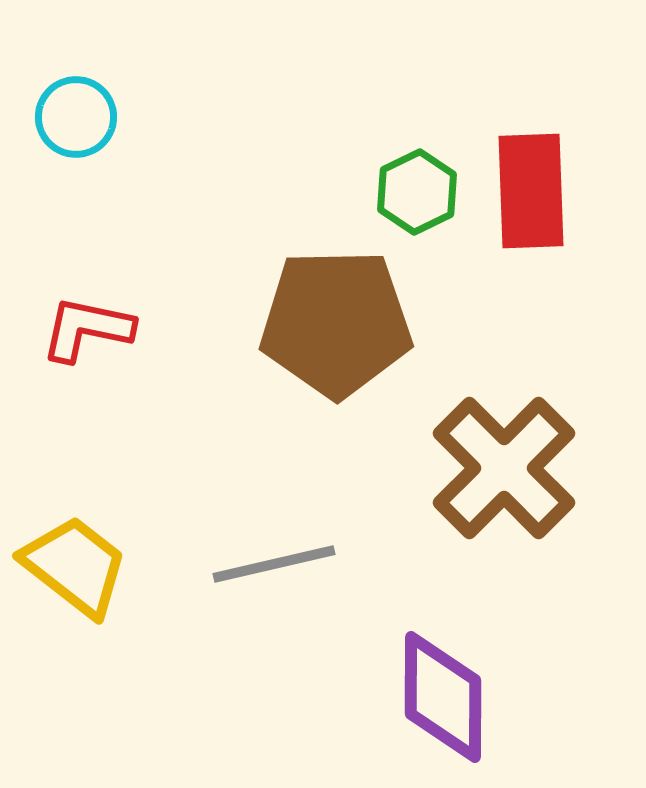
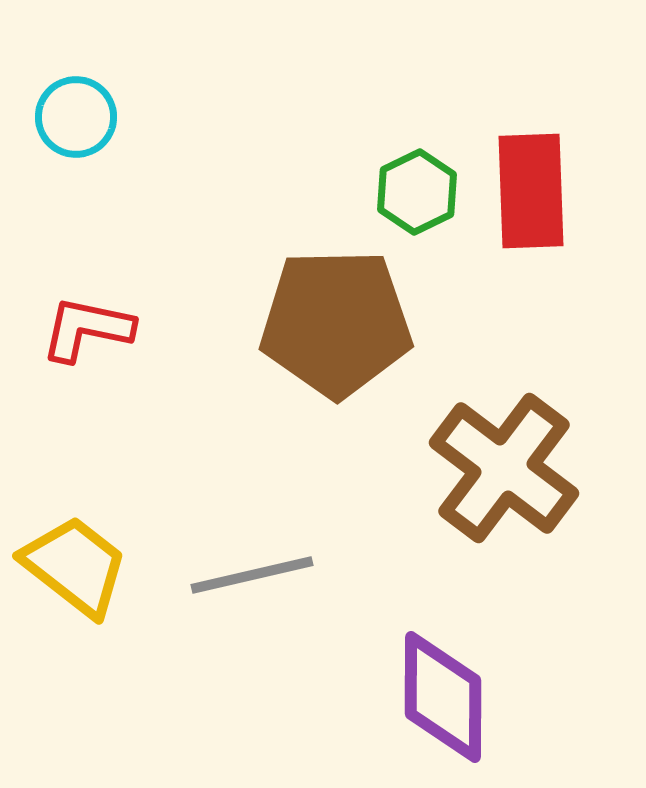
brown cross: rotated 8 degrees counterclockwise
gray line: moved 22 px left, 11 px down
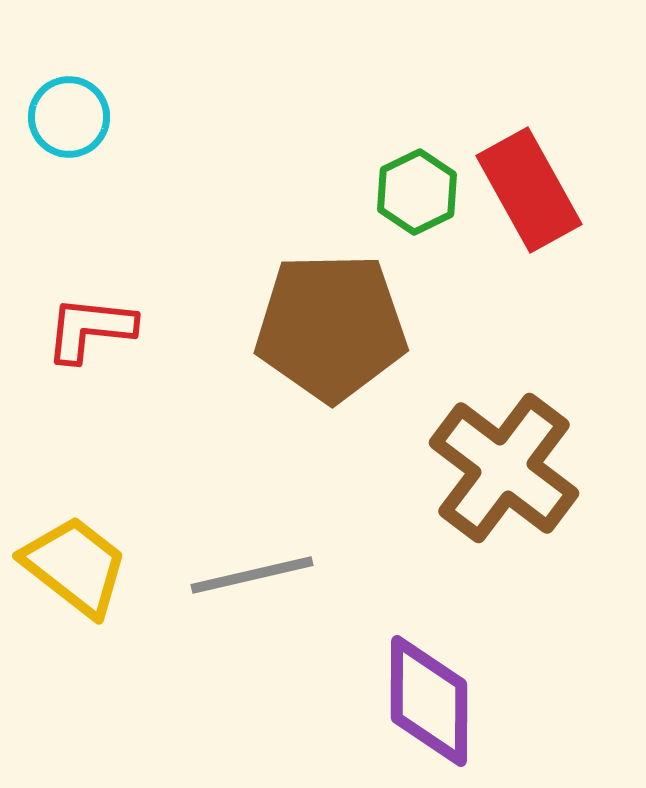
cyan circle: moved 7 px left
red rectangle: moved 2 px left, 1 px up; rotated 27 degrees counterclockwise
brown pentagon: moved 5 px left, 4 px down
red L-shape: moved 3 px right; rotated 6 degrees counterclockwise
purple diamond: moved 14 px left, 4 px down
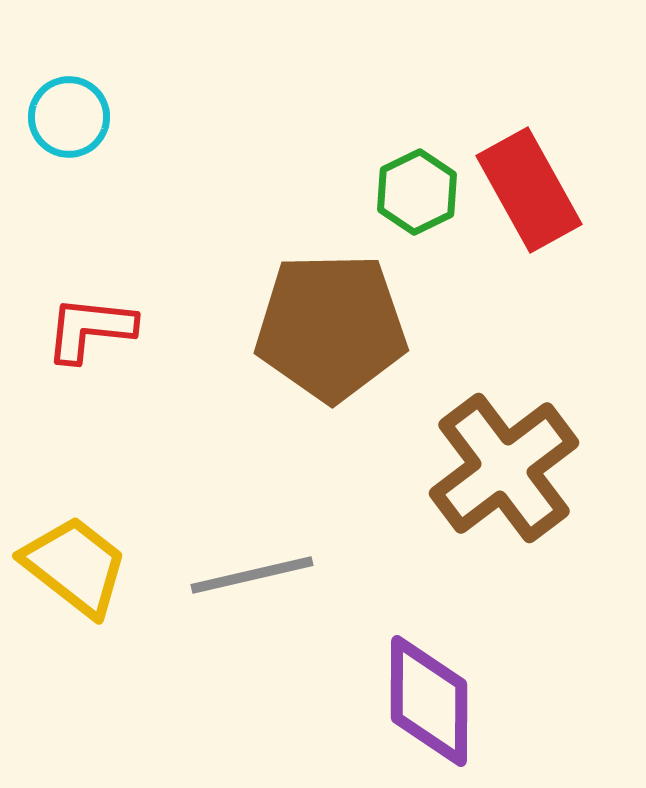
brown cross: rotated 16 degrees clockwise
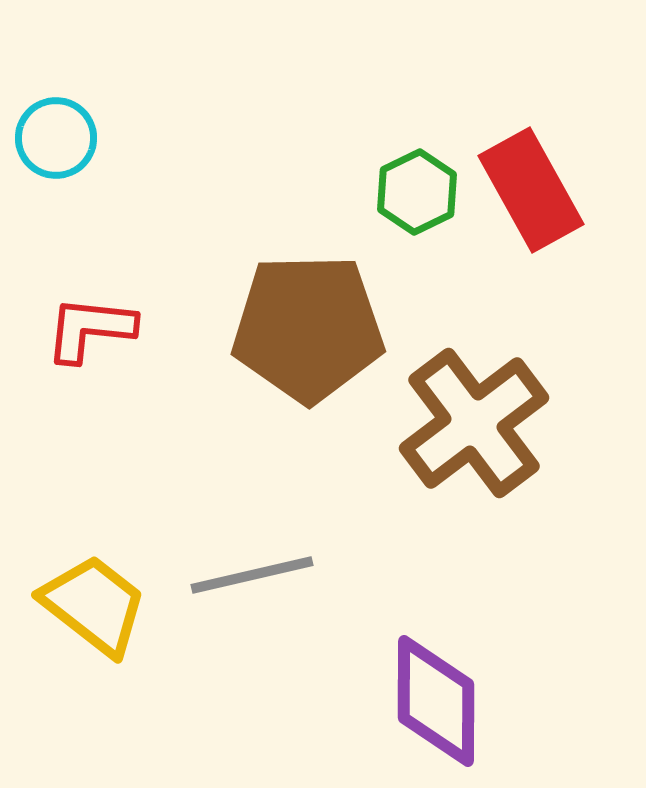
cyan circle: moved 13 px left, 21 px down
red rectangle: moved 2 px right
brown pentagon: moved 23 px left, 1 px down
brown cross: moved 30 px left, 45 px up
yellow trapezoid: moved 19 px right, 39 px down
purple diamond: moved 7 px right
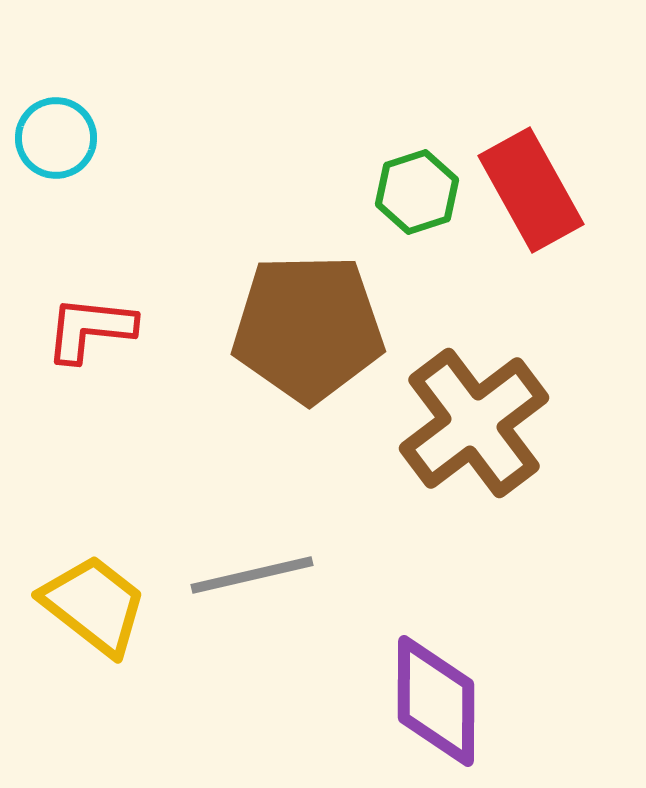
green hexagon: rotated 8 degrees clockwise
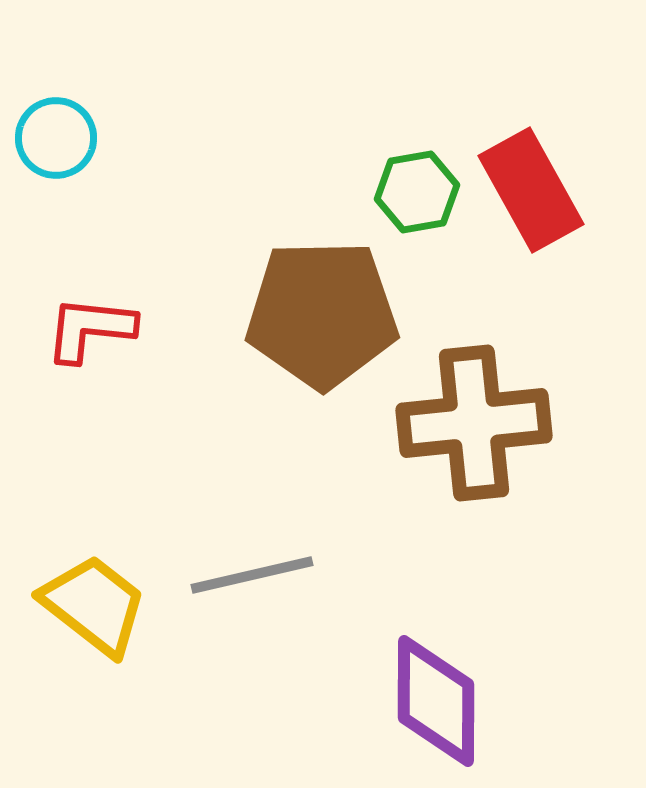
green hexagon: rotated 8 degrees clockwise
brown pentagon: moved 14 px right, 14 px up
brown cross: rotated 31 degrees clockwise
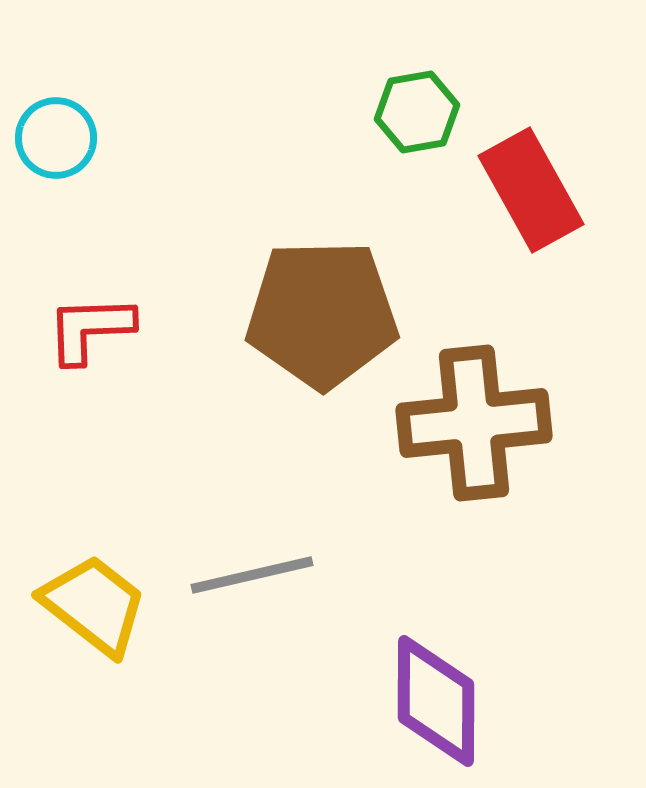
green hexagon: moved 80 px up
red L-shape: rotated 8 degrees counterclockwise
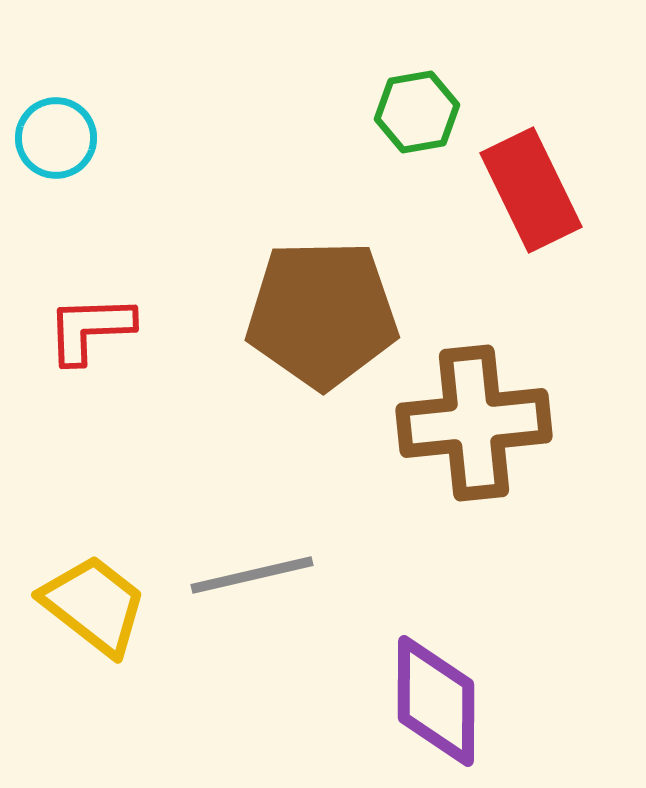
red rectangle: rotated 3 degrees clockwise
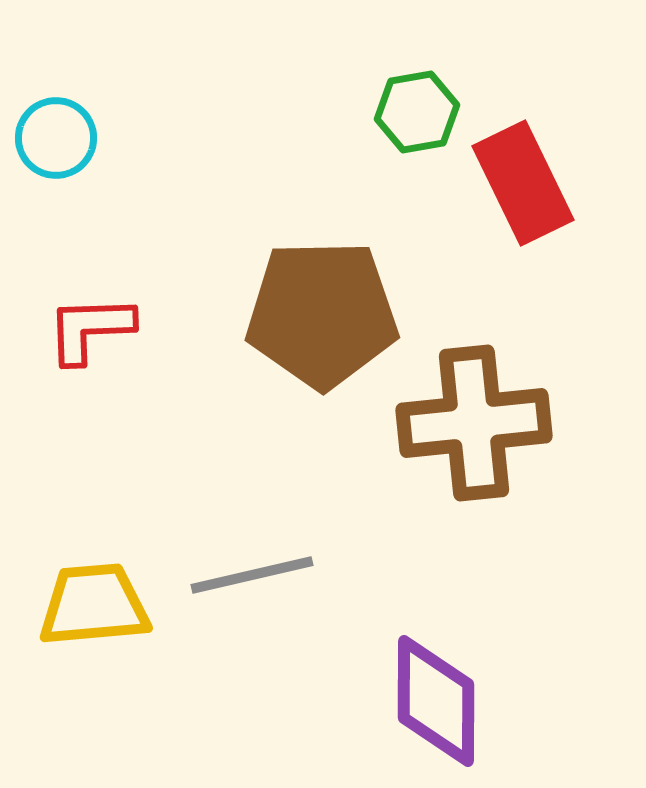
red rectangle: moved 8 px left, 7 px up
yellow trapezoid: rotated 43 degrees counterclockwise
